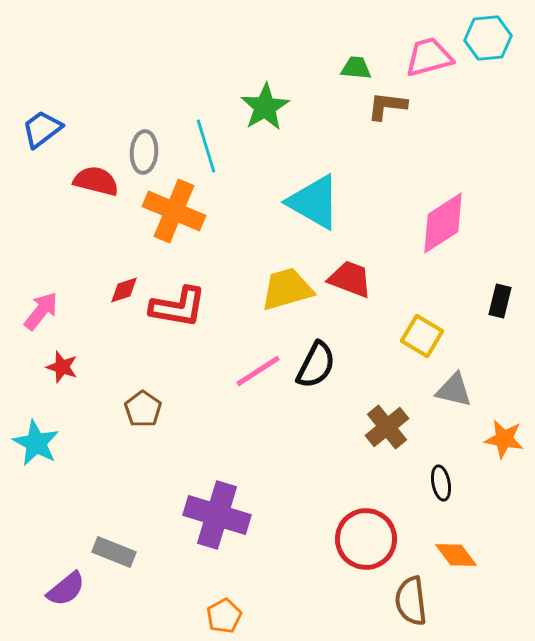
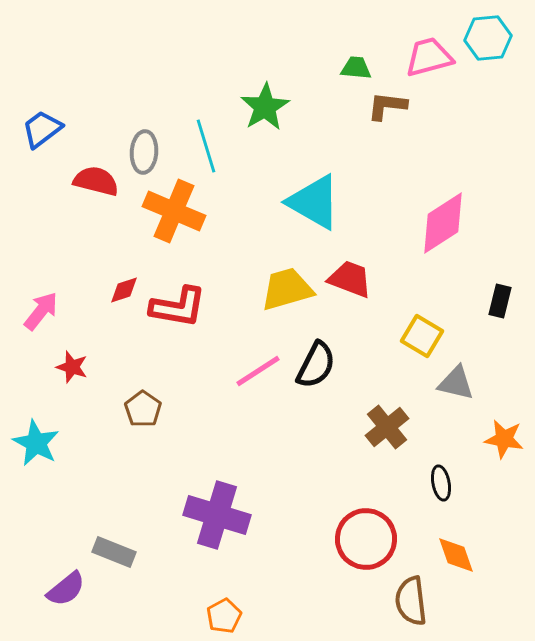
red star: moved 10 px right
gray triangle: moved 2 px right, 7 px up
orange diamond: rotated 18 degrees clockwise
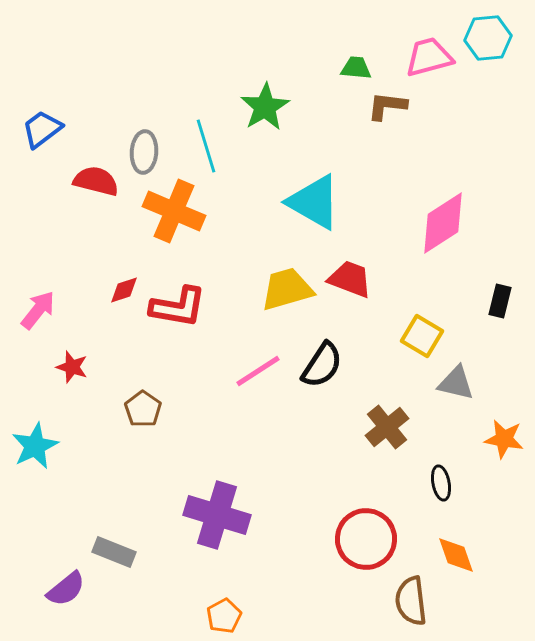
pink arrow: moved 3 px left, 1 px up
black semicircle: moved 6 px right; rotated 6 degrees clockwise
cyan star: moved 1 px left, 3 px down; rotated 18 degrees clockwise
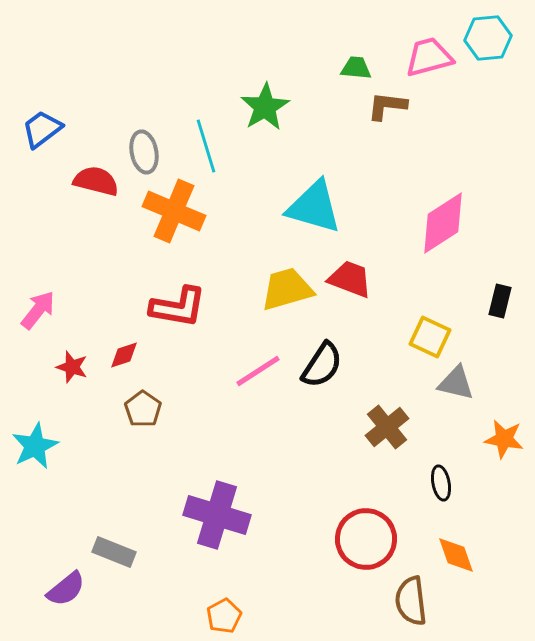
gray ellipse: rotated 15 degrees counterclockwise
cyan triangle: moved 5 px down; rotated 14 degrees counterclockwise
red diamond: moved 65 px down
yellow square: moved 8 px right, 1 px down; rotated 6 degrees counterclockwise
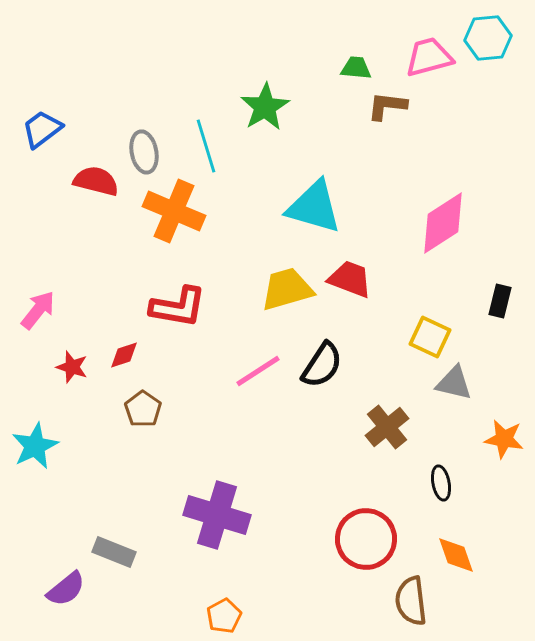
gray triangle: moved 2 px left
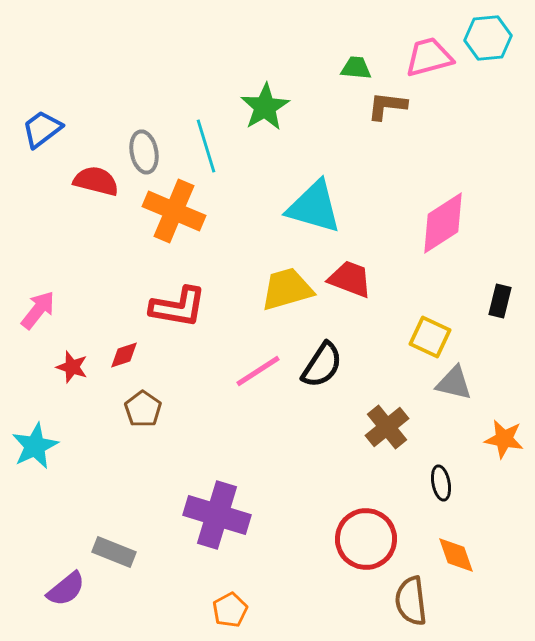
orange pentagon: moved 6 px right, 6 px up
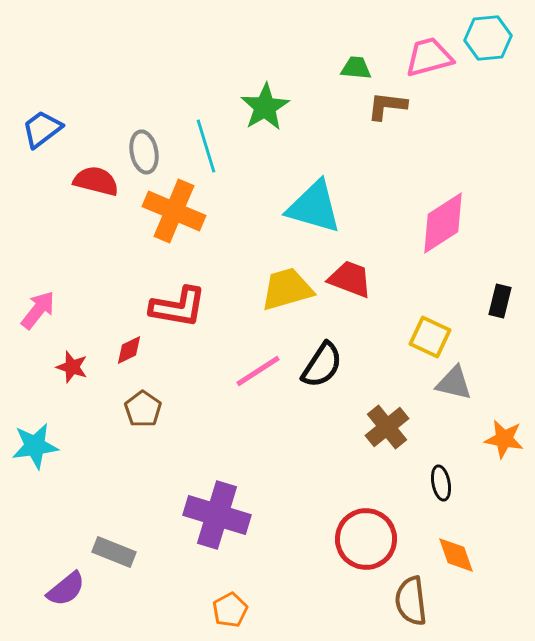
red diamond: moved 5 px right, 5 px up; rotated 8 degrees counterclockwise
cyan star: rotated 18 degrees clockwise
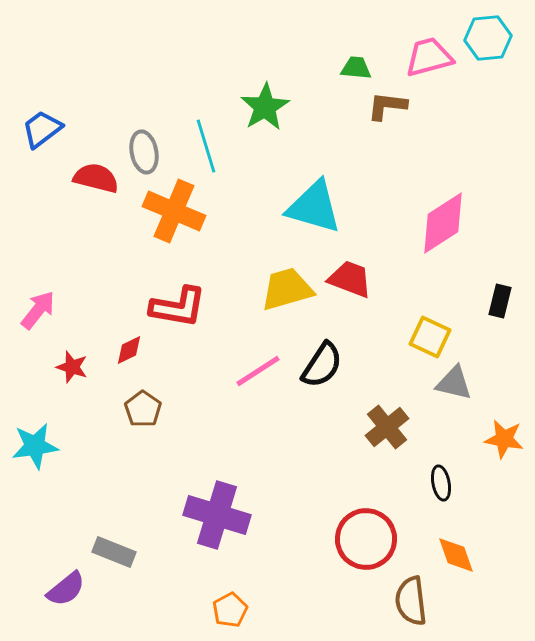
red semicircle: moved 3 px up
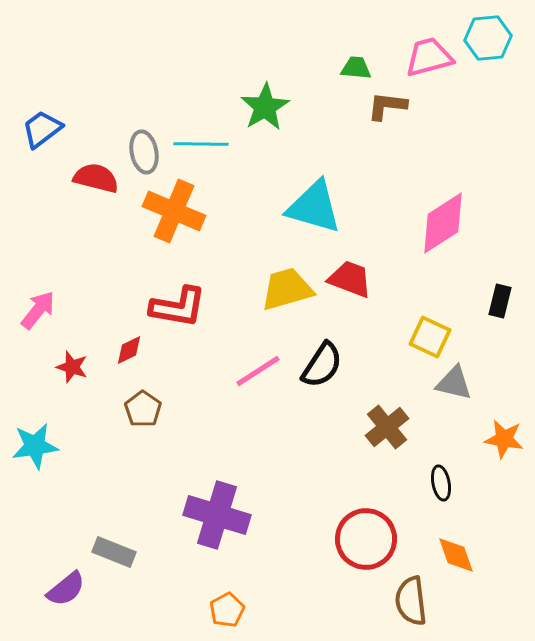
cyan line: moved 5 px left, 2 px up; rotated 72 degrees counterclockwise
orange pentagon: moved 3 px left
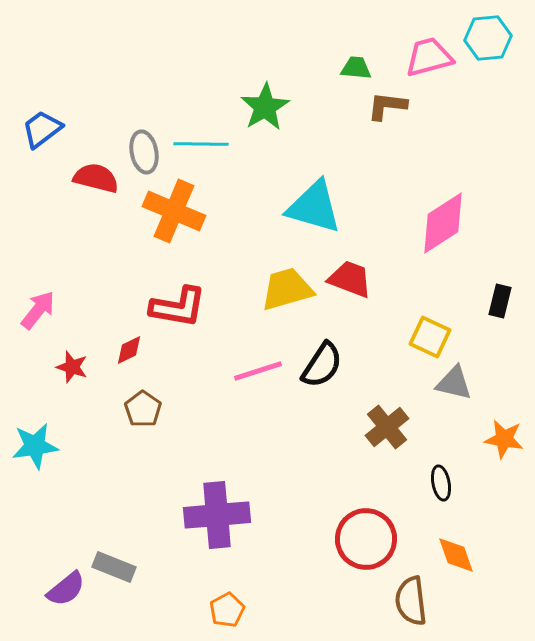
pink line: rotated 15 degrees clockwise
purple cross: rotated 22 degrees counterclockwise
gray rectangle: moved 15 px down
